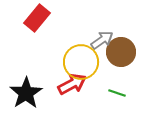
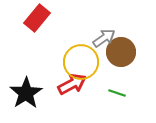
gray arrow: moved 2 px right, 2 px up
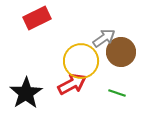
red rectangle: rotated 24 degrees clockwise
yellow circle: moved 1 px up
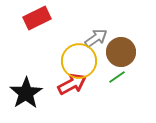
gray arrow: moved 8 px left
yellow circle: moved 2 px left
green line: moved 16 px up; rotated 54 degrees counterclockwise
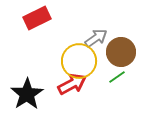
black star: moved 1 px right, 1 px down
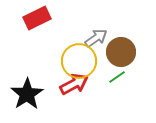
red arrow: moved 2 px right
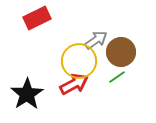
gray arrow: moved 2 px down
